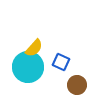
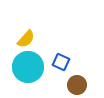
yellow semicircle: moved 8 px left, 9 px up
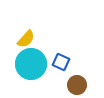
cyan circle: moved 3 px right, 3 px up
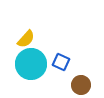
brown circle: moved 4 px right
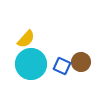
blue square: moved 1 px right, 4 px down
brown circle: moved 23 px up
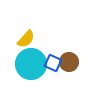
brown circle: moved 12 px left
blue square: moved 9 px left, 3 px up
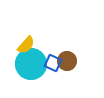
yellow semicircle: moved 6 px down
brown circle: moved 2 px left, 1 px up
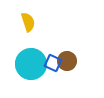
yellow semicircle: moved 2 px right, 23 px up; rotated 60 degrees counterclockwise
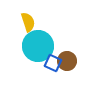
cyan circle: moved 7 px right, 18 px up
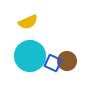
yellow semicircle: rotated 84 degrees clockwise
cyan circle: moved 8 px left, 10 px down
